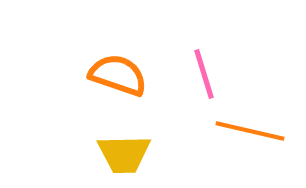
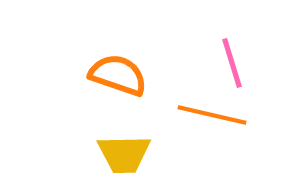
pink line: moved 28 px right, 11 px up
orange line: moved 38 px left, 16 px up
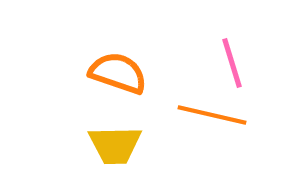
orange semicircle: moved 2 px up
yellow trapezoid: moved 9 px left, 9 px up
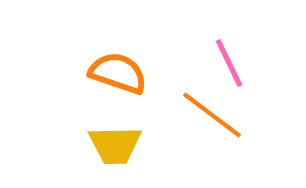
pink line: moved 3 px left; rotated 9 degrees counterclockwise
orange line: rotated 24 degrees clockwise
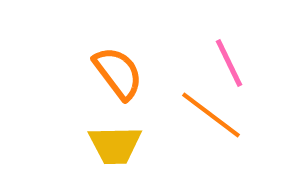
orange semicircle: rotated 34 degrees clockwise
orange line: moved 1 px left
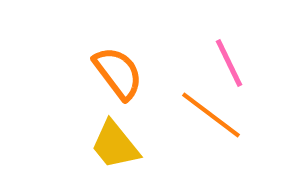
yellow trapezoid: rotated 52 degrees clockwise
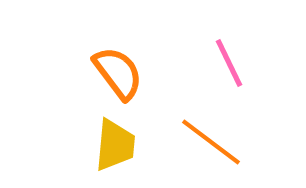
orange line: moved 27 px down
yellow trapezoid: rotated 136 degrees counterclockwise
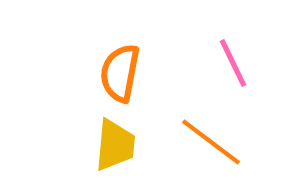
pink line: moved 4 px right
orange semicircle: moved 2 px right; rotated 132 degrees counterclockwise
